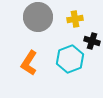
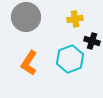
gray circle: moved 12 px left
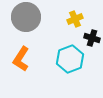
yellow cross: rotated 14 degrees counterclockwise
black cross: moved 3 px up
orange L-shape: moved 8 px left, 4 px up
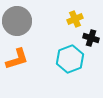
gray circle: moved 9 px left, 4 px down
black cross: moved 1 px left
orange L-shape: moved 4 px left; rotated 140 degrees counterclockwise
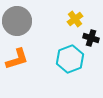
yellow cross: rotated 14 degrees counterclockwise
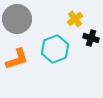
gray circle: moved 2 px up
cyan hexagon: moved 15 px left, 10 px up
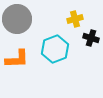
yellow cross: rotated 21 degrees clockwise
orange L-shape: rotated 15 degrees clockwise
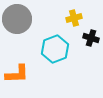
yellow cross: moved 1 px left, 1 px up
orange L-shape: moved 15 px down
